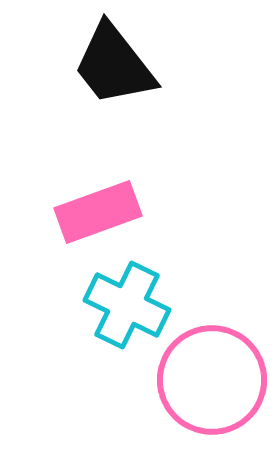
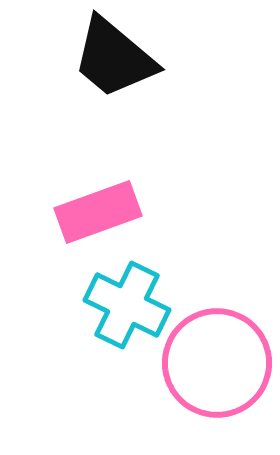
black trapezoid: moved 7 px up; rotated 12 degrees counterclockwise
pink circle: moved 5 px right, 17 px up
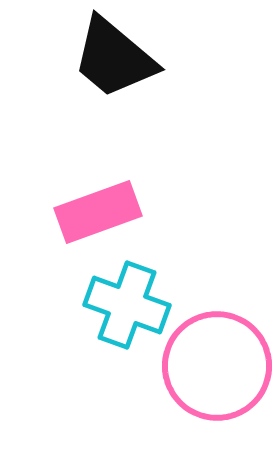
cyan cross: rotated 6 degrees counterclockwise
pink circle: moved 3 px down
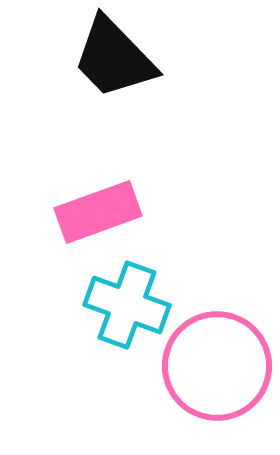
black trapezoid: rotated 6 degrees clockwise
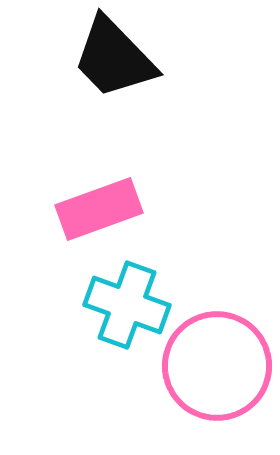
pink rectangle: moved 1 px right, 3 px up
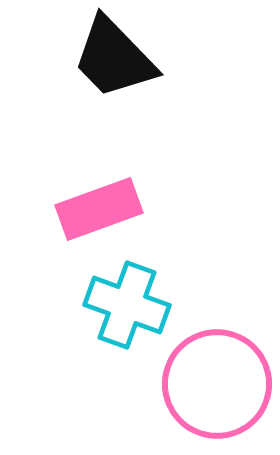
pink circle: moved 18 px down
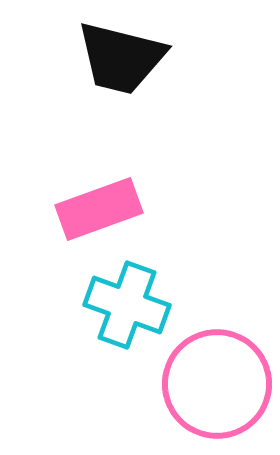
black trapezoid: moved 7 px right; rotated 32 degrees counterclockwise
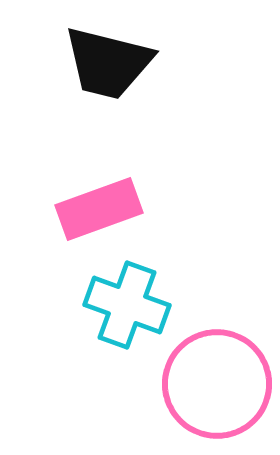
black trapezoid: moved 13 px left, 5 px down
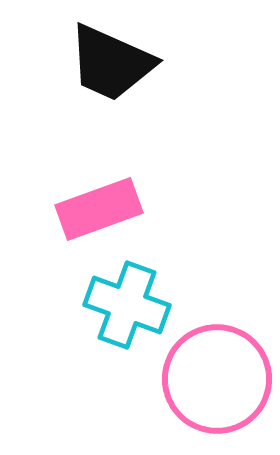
black trapezoid: moved 3 px right; rotated 10 degrees clockwise
pink circle: moved 5 px up
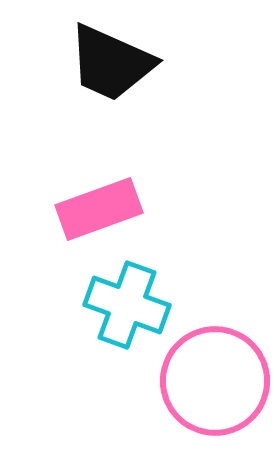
pink circle: moved 2 px left, 2 px down
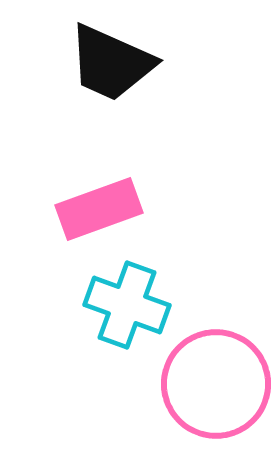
pink circle: moved 1 px right, 3 px down
